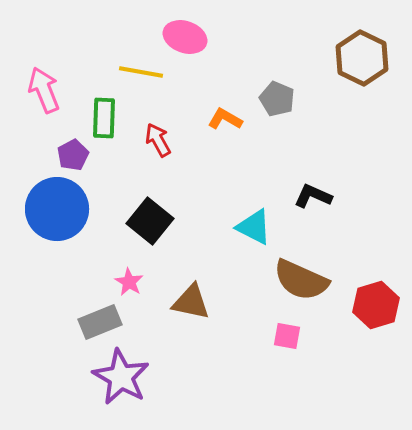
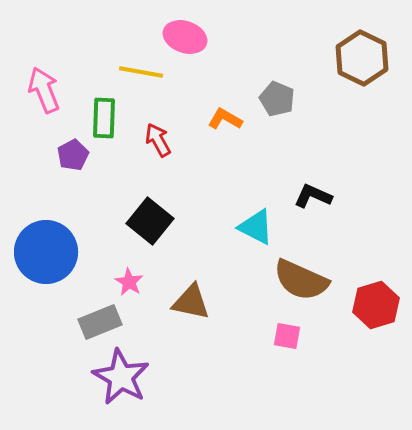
blue circle: moved 11 px left, 43 px down
cyan triangle: moved 2 px right
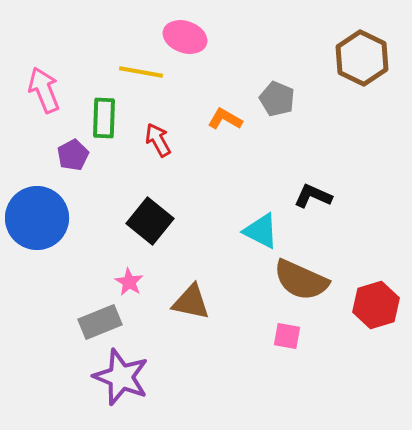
cyan triangle: moved 5 px right, 4 px down
blue circle: moved 9 px left, 34 px up
purple star: rotated 8 degrees counterclockwise
